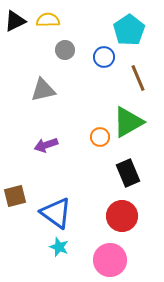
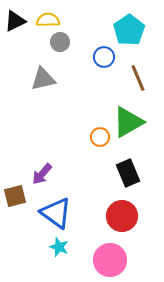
gray circle: moved 5 px left, 8 px up
gray triangle: moved 11 px up
purple arrow: moved 4 px left, 29 px down; rotated 30 degrees counterclockwise
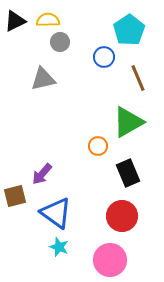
orange circle: moved 2 px left, 9 px down
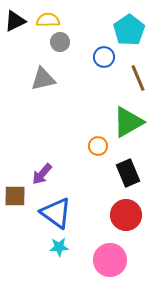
brown square: rotated 15 degrees clockwise
red circle: moved 4 px right, 1 px up
cyan star: rotated 24 degrees counterclockwise
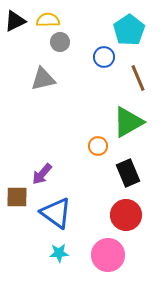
brown square: moved 2 px right, 1 px down
cyan star: moved 6 px down
pink circle: moved 2 px left, 5 px up
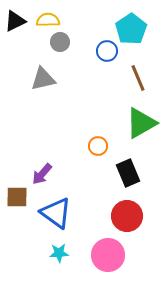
cyan pentagon: moved 2 px right, 1 px up
blue circle: moved 3 px right, 6 px up
green triangle: moved 13 px right, 1 px down
red circle: moved 1 px right, 1 px down
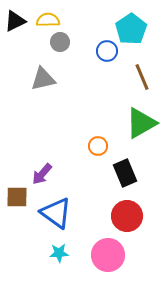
brown line: moved 4 px right, 1 px up
black rectangle: moved 3 px left
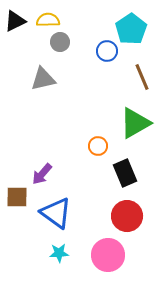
green triangle: moved 6 px left
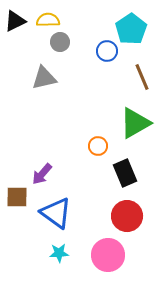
gray triangle: moved 1 px right, 1 px up
